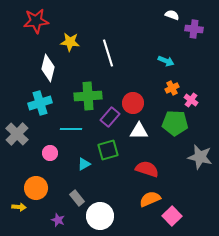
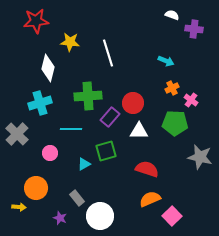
green square: moved 2 px left, 1 px down
purple star: moved 2 px right, 2 px up
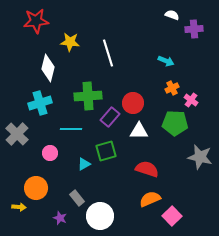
purple cross: rotated 12 degrees counterclockwise
